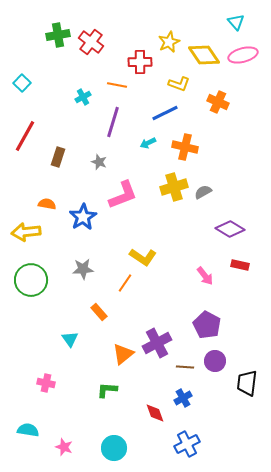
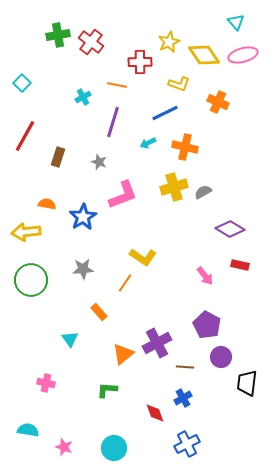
purple circle at (215, 361): moved 6 px right, 4 px up
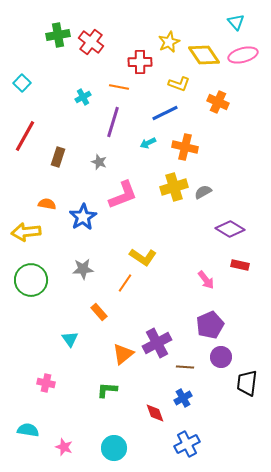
orange line at (117, 85): moved 2 px right, 2 px down
pink arrow at (205, 276): moved 1 px right, 4 px down
purple pentagon at (207, 325): moved 3 px right; rotated 20 degrees clockwise
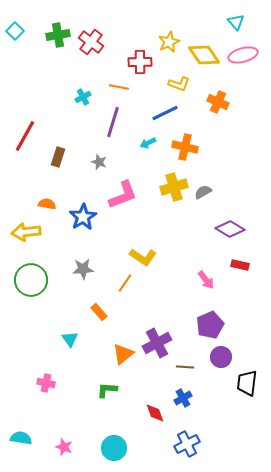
cyan square at (22, 83): moved 7 px left, 52 px up
cyan semicircle at (28, 430): moved 7 px left, 8 px down
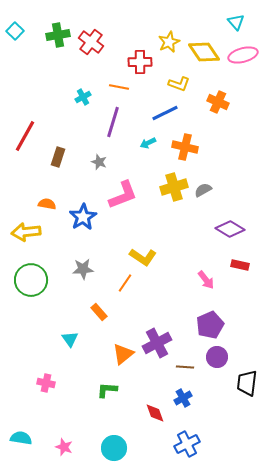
yellow diamond at (204, 55): moved 3 px up
gray semicircle at (203, 192): moved 2 px up
purple circle at (221, 357): moved 4 px left
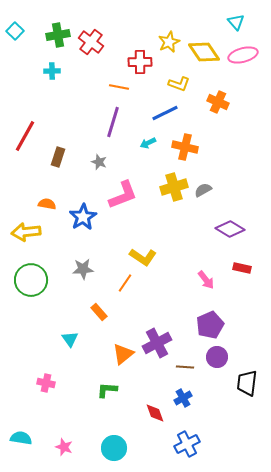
cyan cross at (83, 97): moved 31 px left, 26 px up; rotated 28 degrees clockwise
red rectangle at (240, 265): moved 2 px right, 3 px down
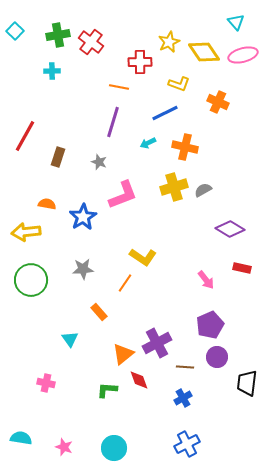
red diamond at (155, 413): moved 16 px left, 33 px up
